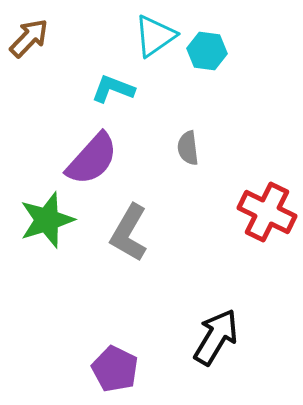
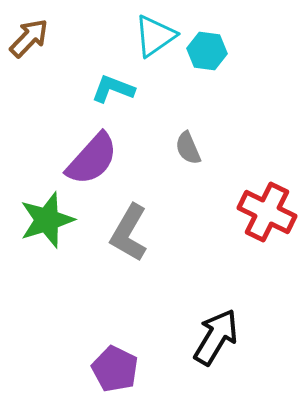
gray semicircle: rotated 16 degrees counterclockwise
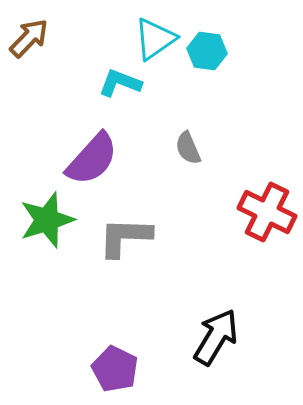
cyan triangle: moved 3 px down
cyan L-shape: moved 7 px right, 6 px up
gray L-shape: moved 4 px left, 4 px down; rotated 62 degrees clockwise
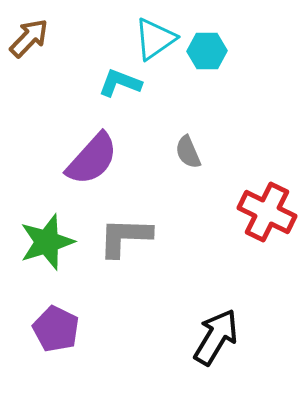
cyan hexagon: rotated 9 degrees counterclockwise
gray semicircle: moved 4 px down
green star: moved 22 px down
purple pentagon: moved 59 px left, 40 px up
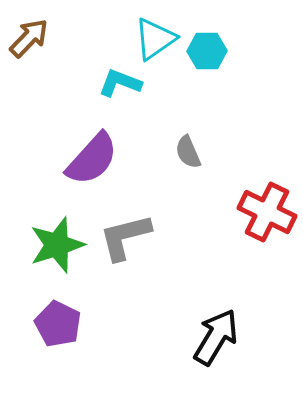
gray L-shape: rotated 16 degrees counterclockwise
green star: moved 10 px right, 3 px down
purple pentagon: moved 2 px right, 5 px up
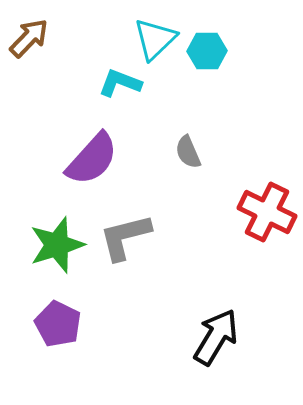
cyan triangle: rotated 9 degrees counterclockwise
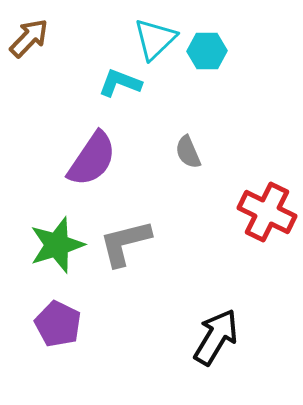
purple semicircle: rotated 8 degrees counterclockwise
gray L-shape: moved 6 px down
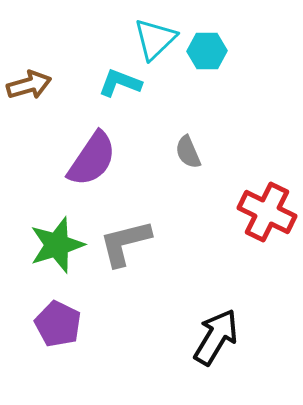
brown arrow: moved 47 px down; rotated 30 degrees clockwise
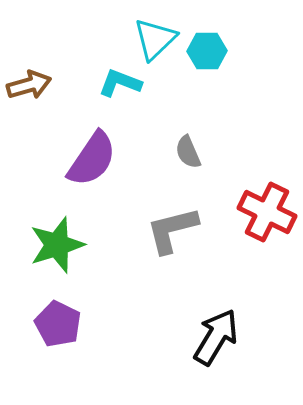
gray L-shape: moved 47 px right, 13 px up
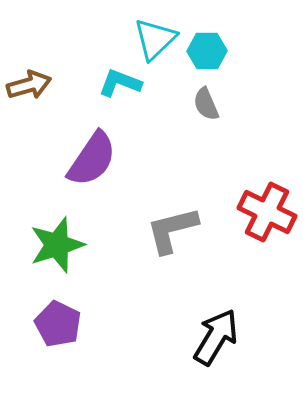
gray semicircle: moved 18 px right, 48 px up
